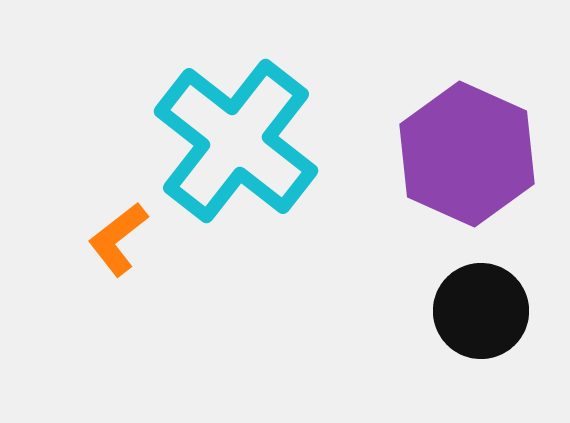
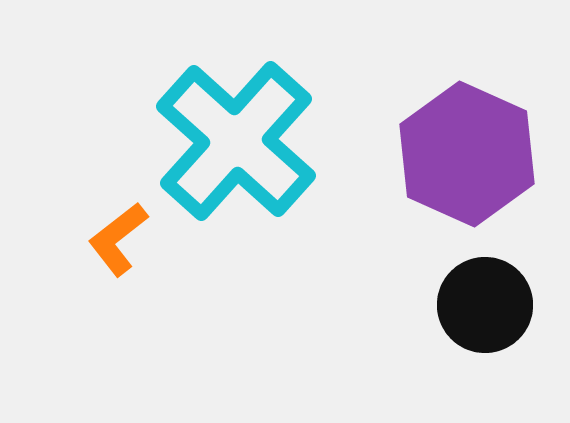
cyan cross: rotated 4 degrees clockwise
black circle: moved 4 px right, 6 px up
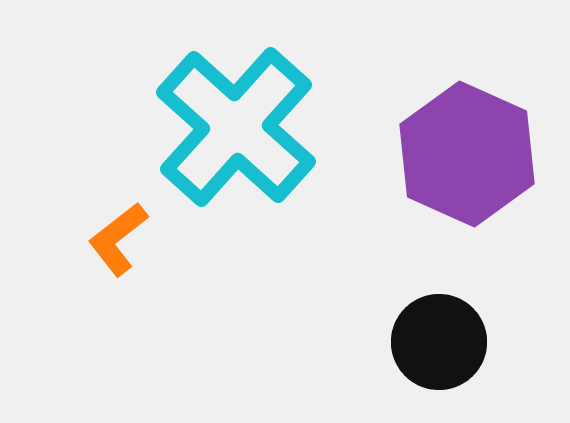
cyan cross: moved 14 px up
black circle: moved 46 px left, 37 px down
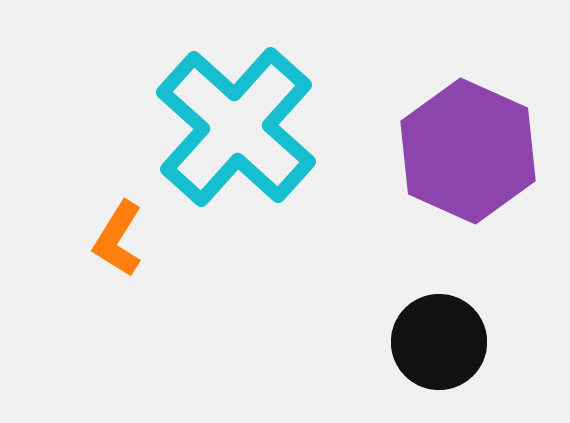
purple hexagon: moved 1 px right, 3 px up
orange L-shape: rotated 20 degrees counterclockwise
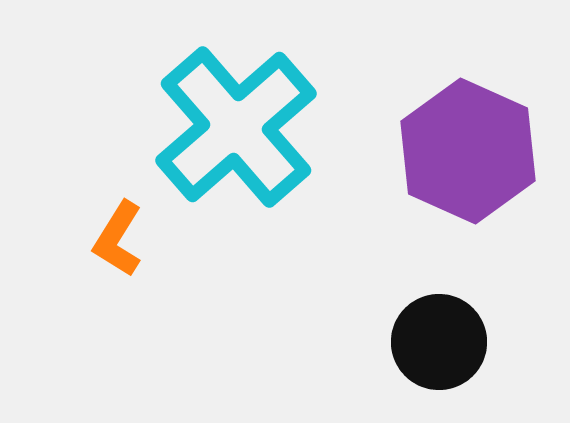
cyan cross: rotated 7 degrees clockwise
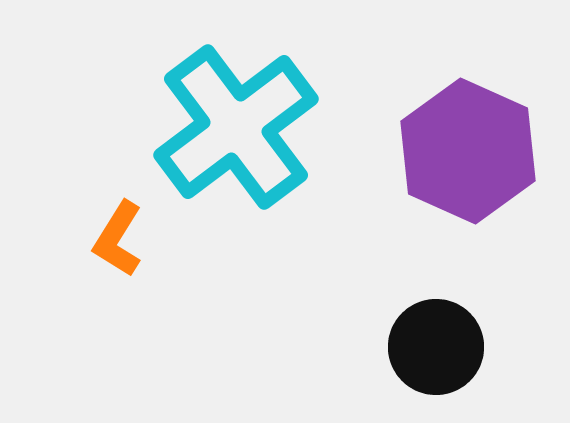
cyan cross: rotated 4 degrees clockwise
black circle: moved 3 px left, 5 px down
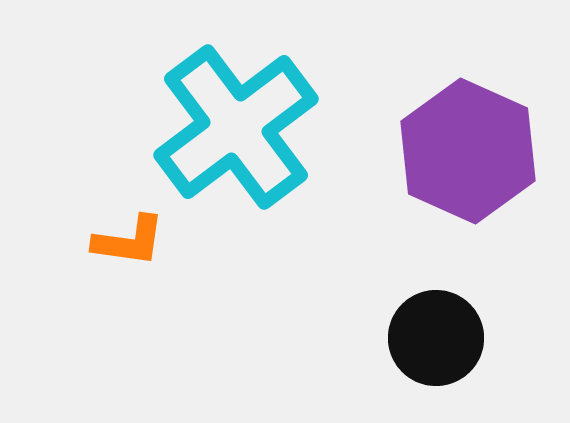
orange L-shape: moved 11 px right, 2 px down; rotated 114 degrees counterclockwise
black circle: moved 9 px up
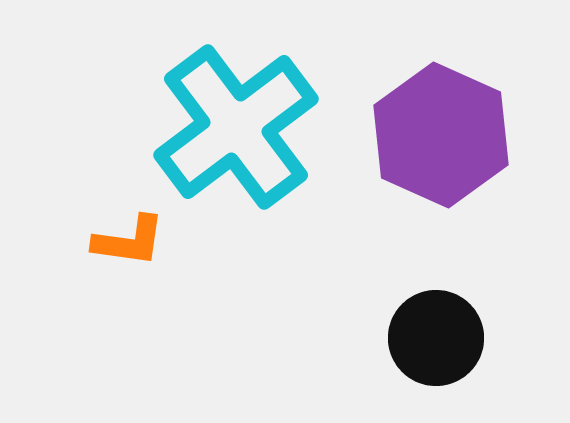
purple hexagon: moved 27 px left, 16 px up
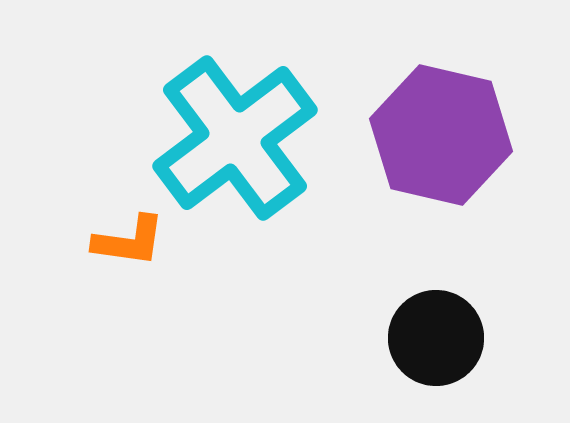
cyan cross: moved 1 px left, 11 px down
purple hexagon: rotated 11 degrees counterclockwise
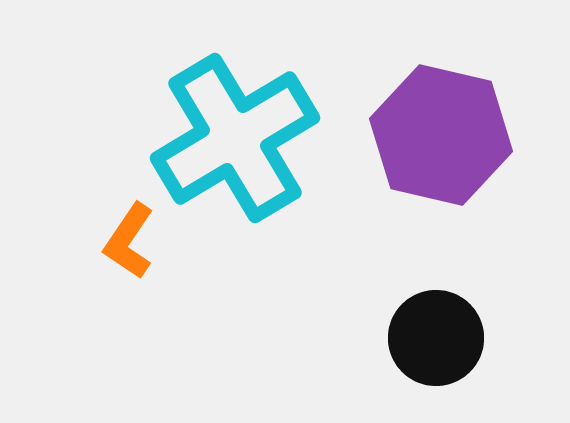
cyan cross: rotated 6 degrees clockwise
orange L-shape: rotated 116 degrees clockwise
